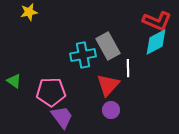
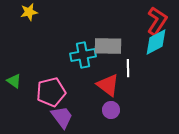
red L-shape: rotated 80 degrees counterclockwise
gray rectangle: rotated 60 degrees counterclockwise
red triangle: rotated 35 degrees counterclockwise
pink pentagon: rotated 12 degrees counterclockwise
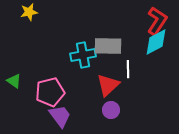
white line: moved 1 px down
red triangle: rotated 40 degrees clockwise
pink pentagon: moved 1 px left
purple trapezoid: moved 2 px left, 1 px up
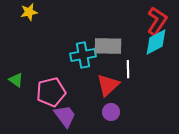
green triangle: moved 2 px right, 1 px up
pink pentagon: moved 1 px right
purple circle: moved 2 px down
purple trapezoid: moved 5 px right
